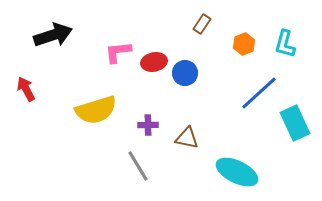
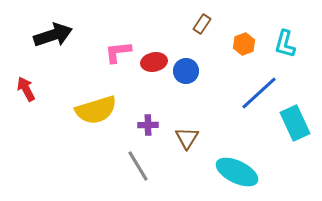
blue circle: moved 1 px right, 2 px up
brown triangle: rotated 50 degrees clockwise
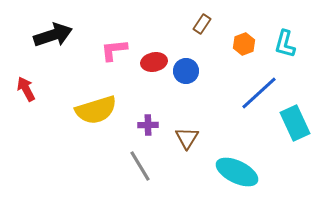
pink L-shape: moved 4 px left, 2 px up
gray line: moved 2 px right
